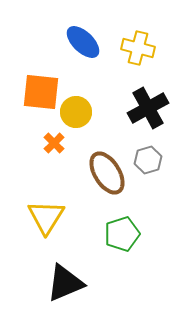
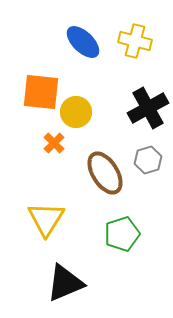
yellow cross: moved 3 px left, 7 px up
brown ellipse: moved 2 px left
yellow triangle: moved 2 px down
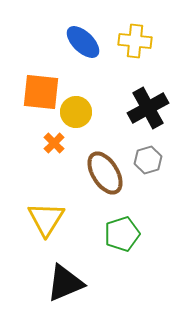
yellow cross: rotated 8 degrees counterclockwise
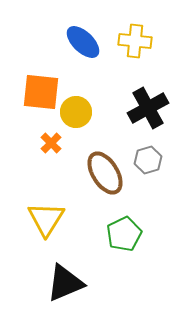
orange cross: moved 3 px left
green pentagon: moved 2 px right; rotated 8 degrees counterclockwise
